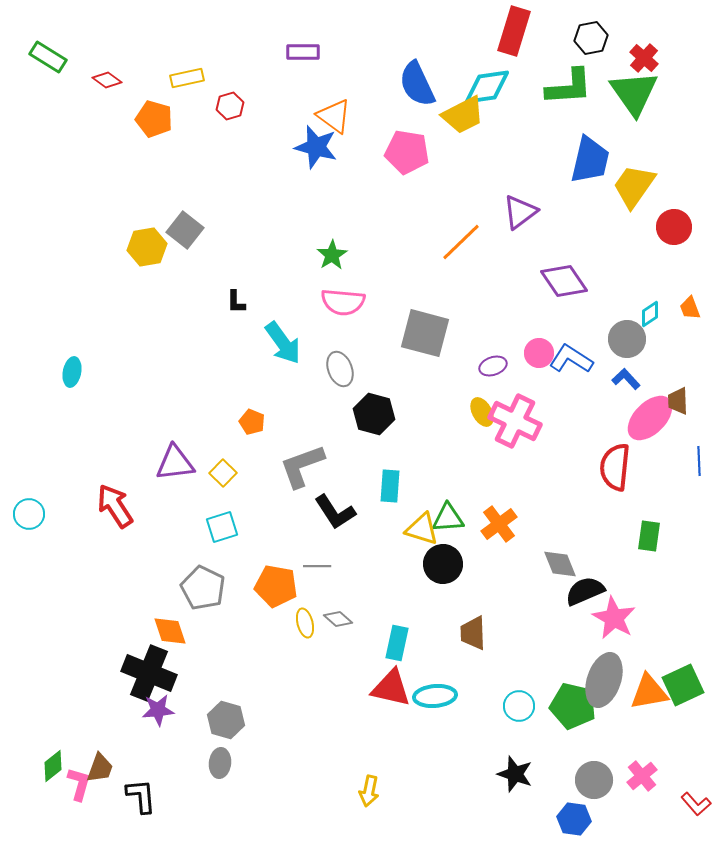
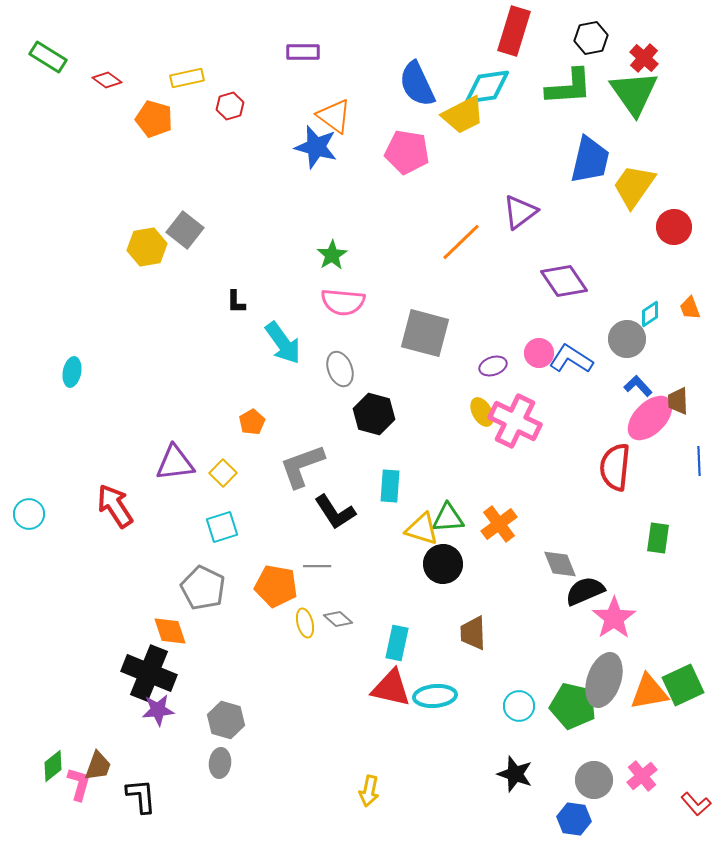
blue L-shape at (626, 379): moved 12 px right, 7 px down
orange pentagon at (252, 422): rotated 20 degrees clockwise
green rectangle at (649, 536): moved 9 px right, 2 px down
pink star at (614, 618): rotated 9 degrees clockwise
brown trapezoid at (100, 768): moved 2 px left, 2 px up
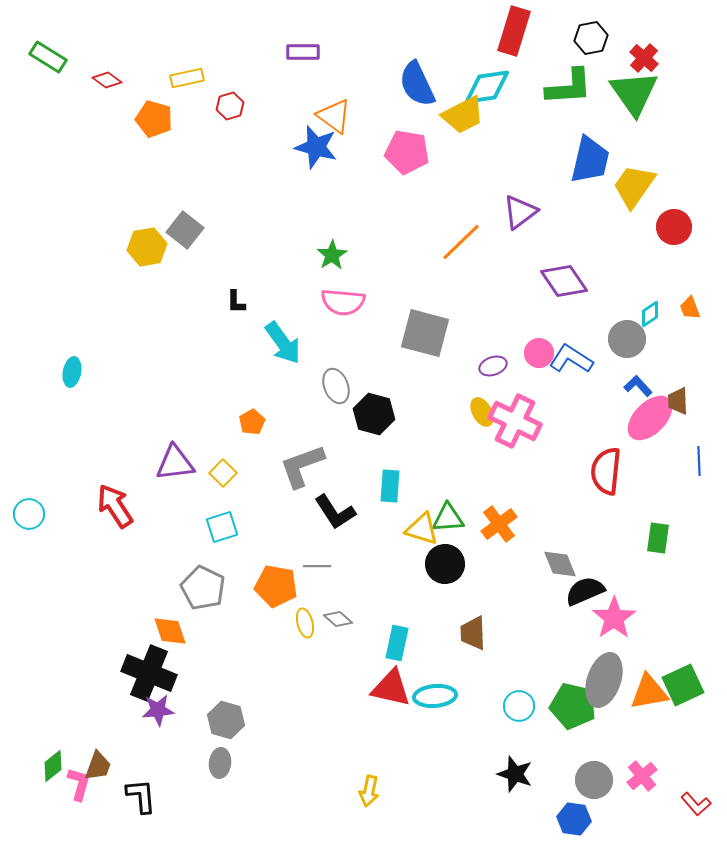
gray ellipse at (340, 369): moved 4 px left, 17 px down
red semicircle at (615, 467): moved 9 px left, 4 px down
black circle at (443, 564): moved 2 px right
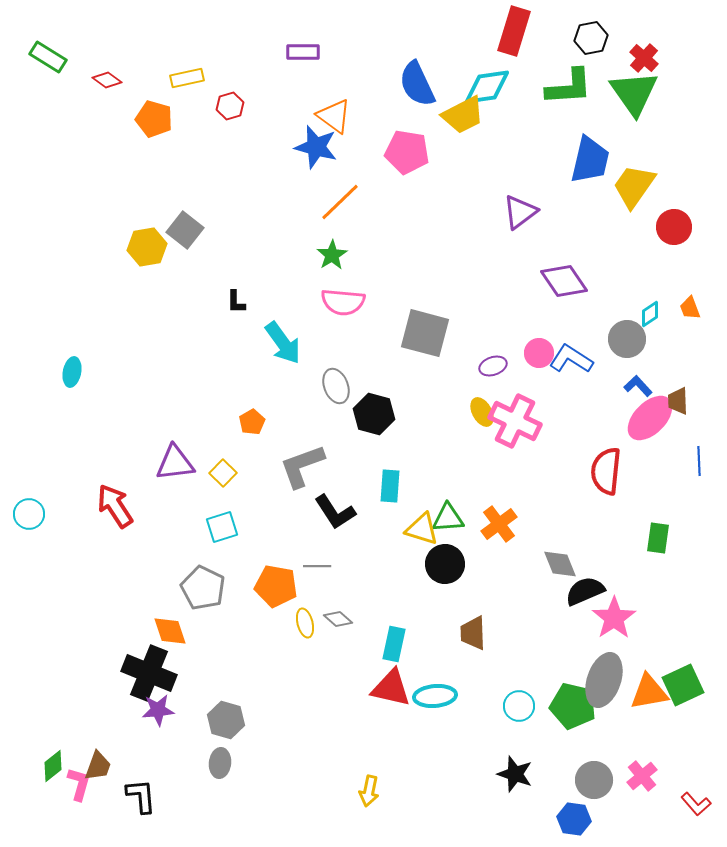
orange line at (461, 242): moved 121 px left, 40 px up
cyan rectangle at (397, 643): moved 3 px left, 1 px down
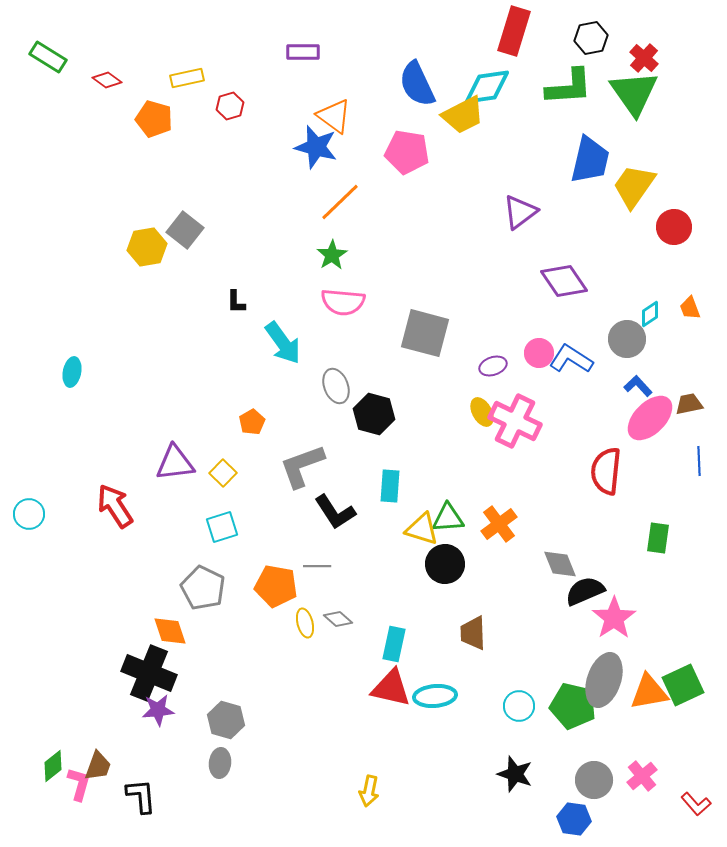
brown trapezoid at (678, 401): moved 11 px right, 3 px down; rotated 80 degrees clockwise
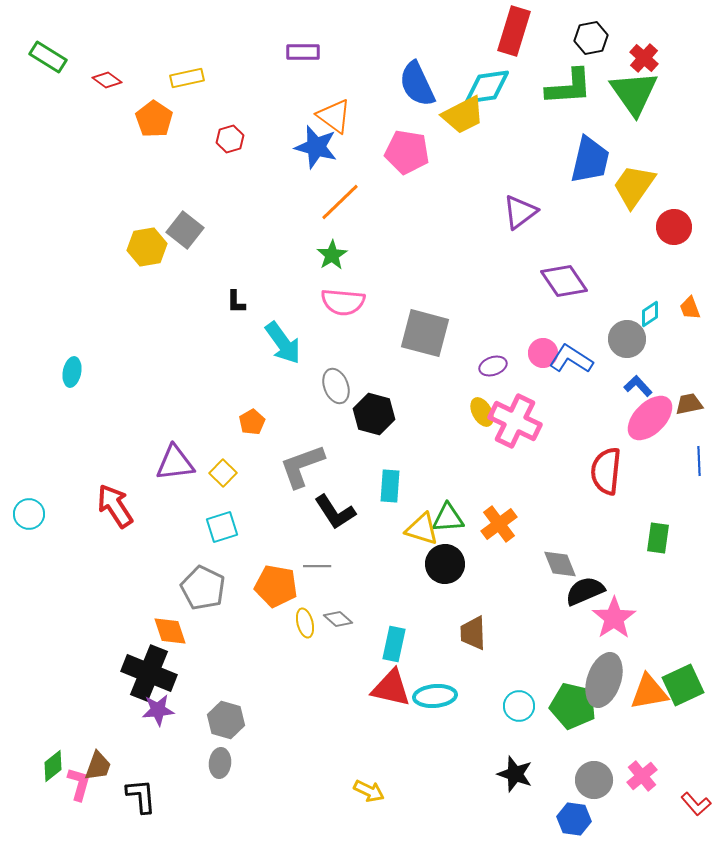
red hexagon at (230, 106): moved 33 px down
orange pentagon at (154, 119): rotated 18 degrees clockwise
pink circle at (539, 353): moved 4 px right
yellow arrow at (369, 791): rotated 76 degrees counterclockwise
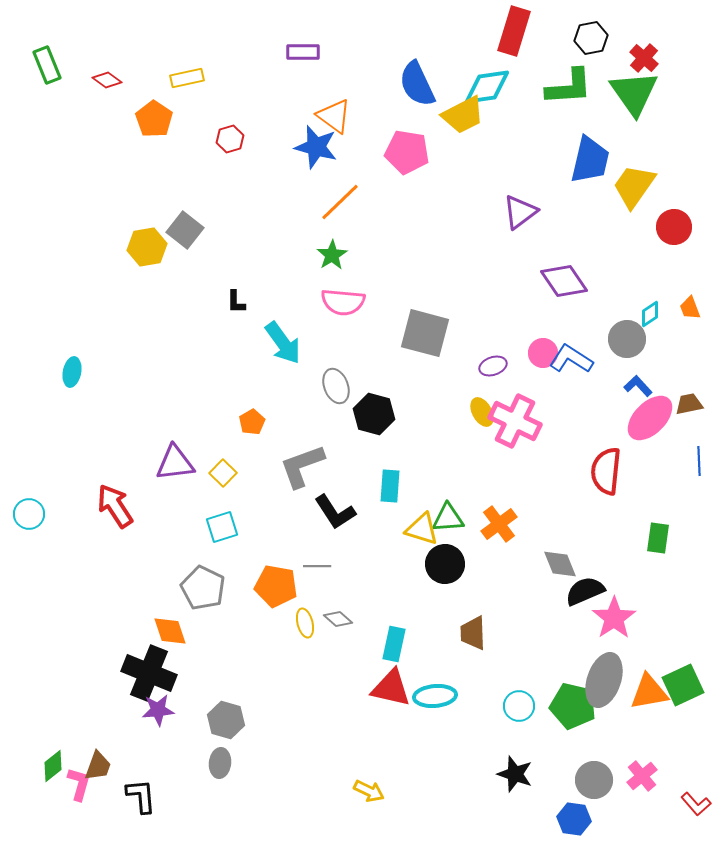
green rectangle at (48, 57): moved 1 px left, 8 px down; rotated 36 degrees clockwise
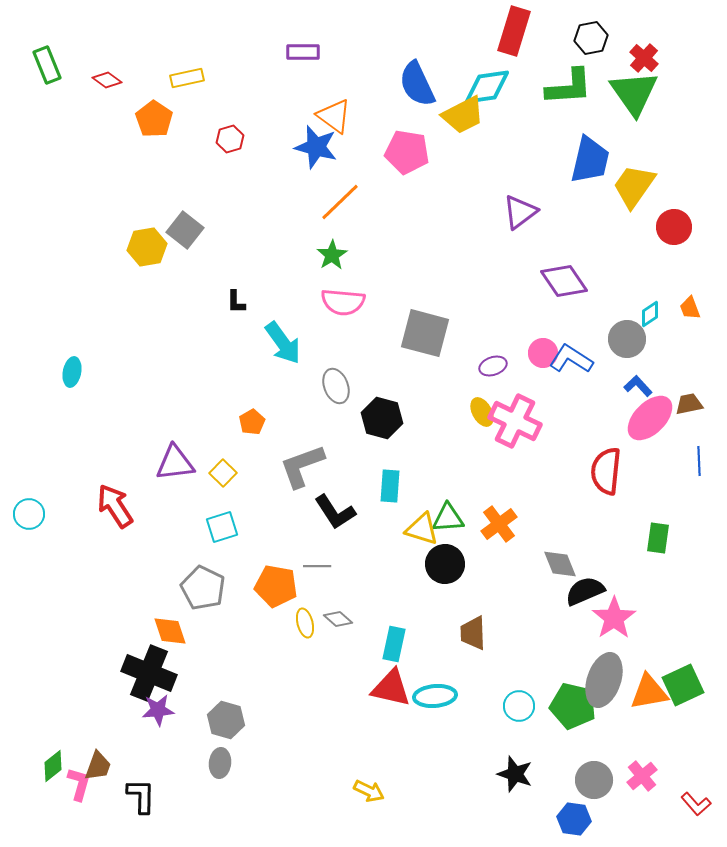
black hexagon at (374, 414): moved 8 px right, 4 px down
black L-shape at (141, 796): rotated 6 degrees clockwise
